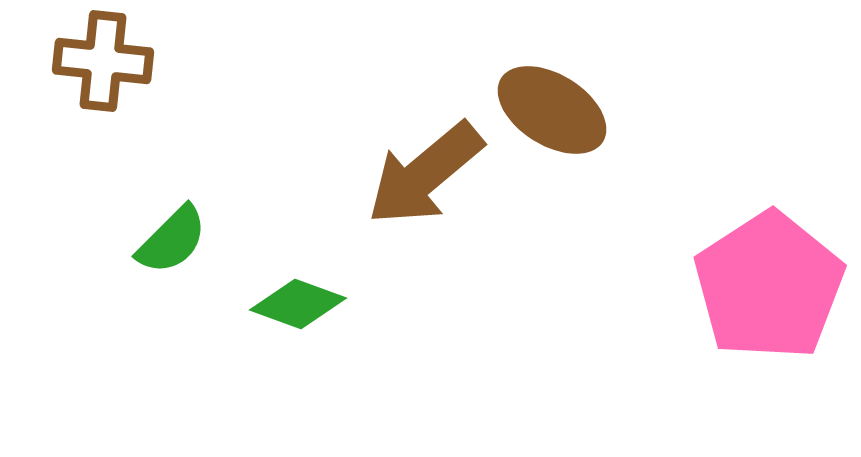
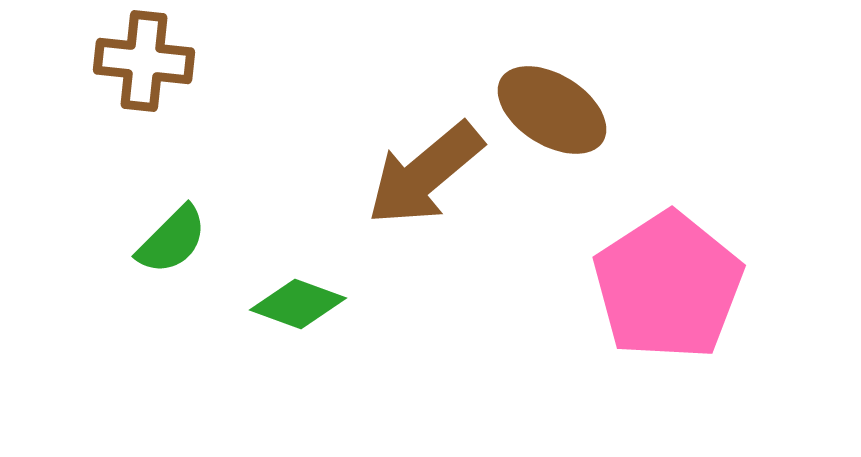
brown cross: moved 41 px right
pink pentagon: moved 101 px left
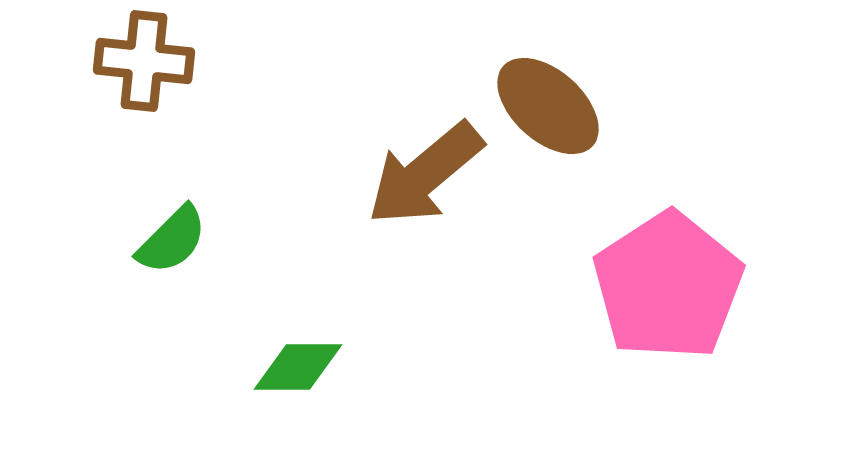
brown ellipse: moved 4 px left, 4 px up; rotated 10 degrees clockwise
green diamond: moved 63 px down; rotated 20 degrees counterclockwise
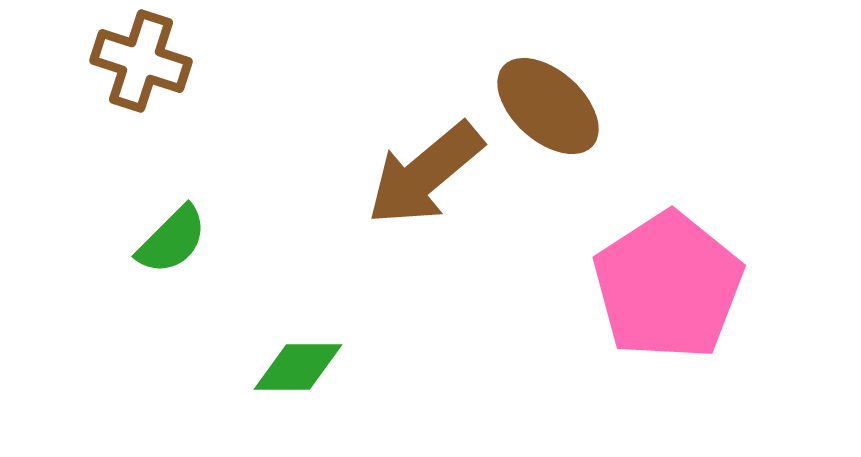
brown cross: moved 3 px left; rotated 12 degrees clockwise
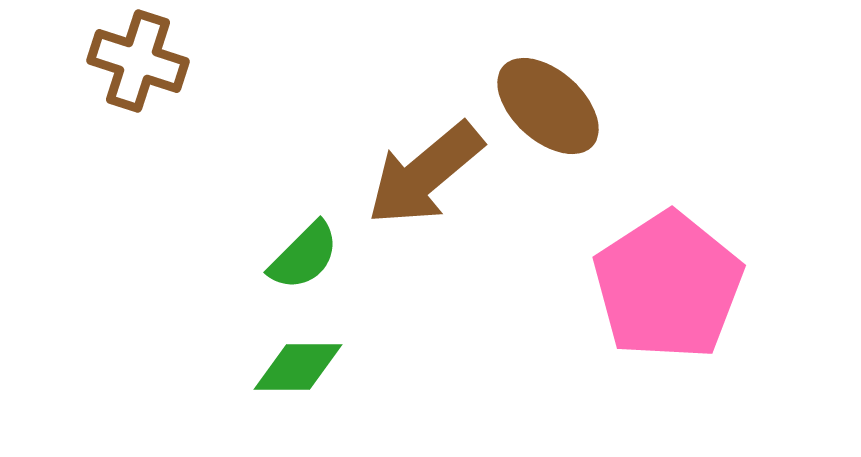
brown cross: moved 3 px left
green semicircle: moved 132 px right, 16 px down
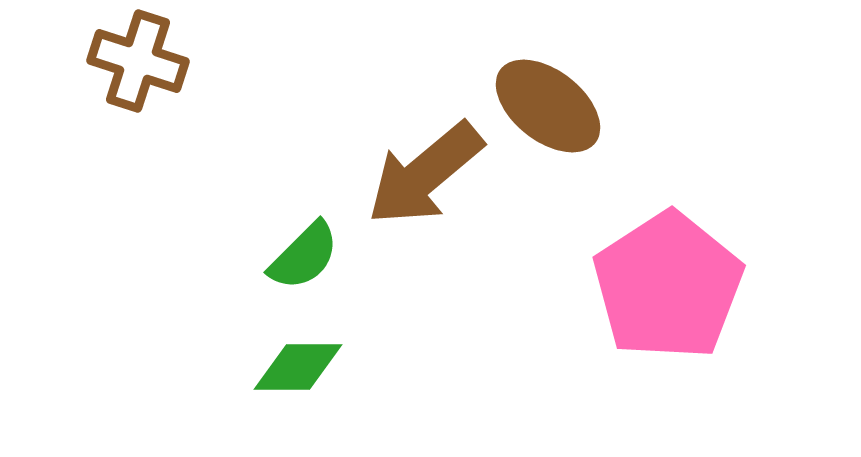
brown ellipse: rotated 4 degrees counterclockwise
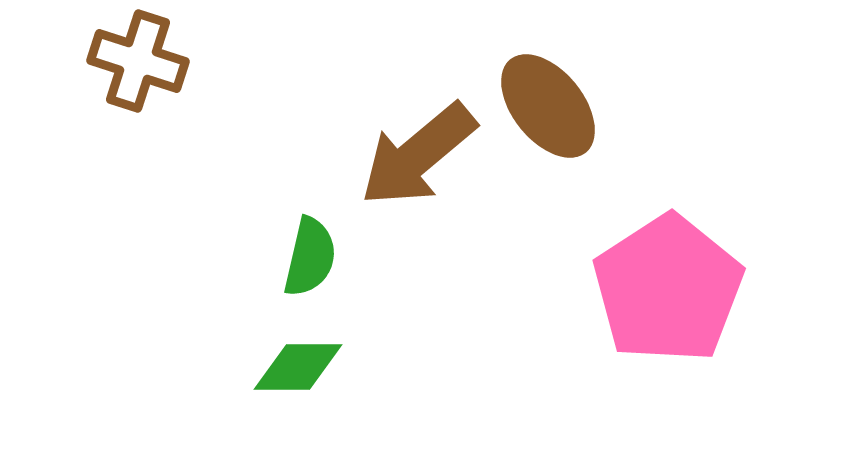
brown ellipse: rotated 13 degrees clockwise
brown arrow: moved 7 px left, 19 px up
green semicircle: moved 6 px right, 1 px down; rotated 32 degrees counterclockwise
pink pentagon: moved 3 px down
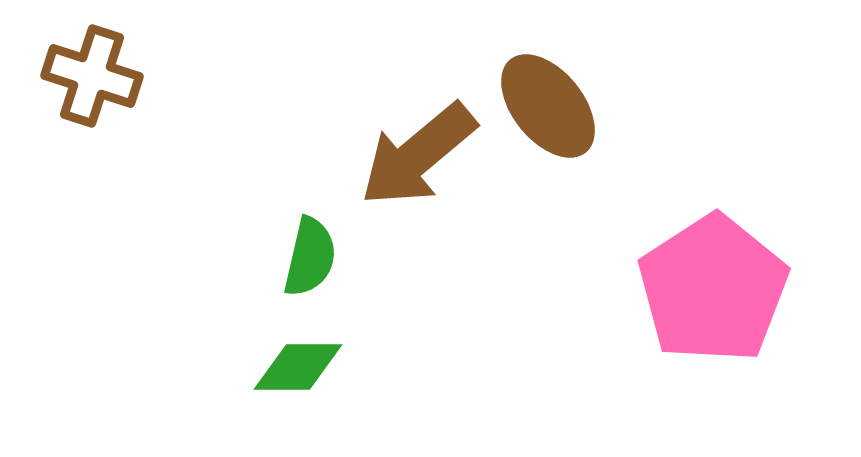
brown cross: moved 46 px left, 15 px down
pink pentagon: moved 45 px right
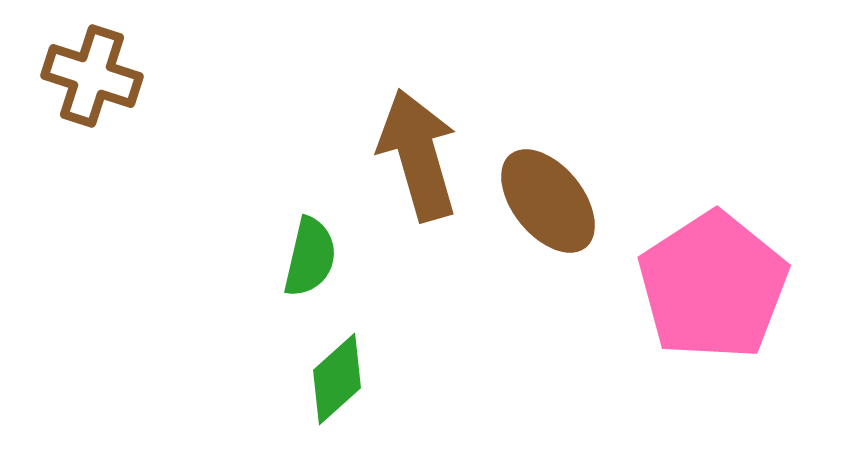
brown ellipse: moved 95 px down
brown arrow: rotated 114 degrees clockwise
pink pentagon: moved 3 px up
green diamond: moved 39 px right, 12 px down; rotated 42 degrees counterclockwise
